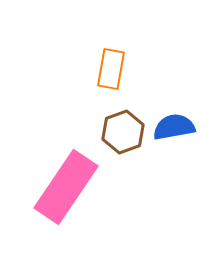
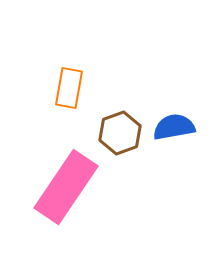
orange rectangle: moved 42 px left, 19 px down
brown hexagon: moved 3 px left, 1 px down
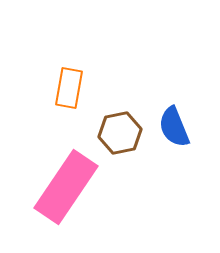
blue semicircle: rotated 102 degrees counterclockwise
brown hexagon: rotated 9 degrees clockwise
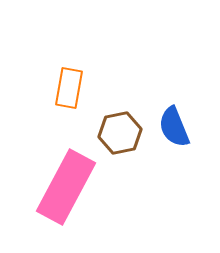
pink rectangle: rotated 6 degrees counterclockwise
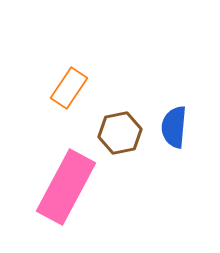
orange rectangle: rotated 24 degrees clockwise
blue semicircle: rotated 27 degrees clockwise
